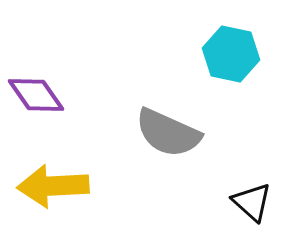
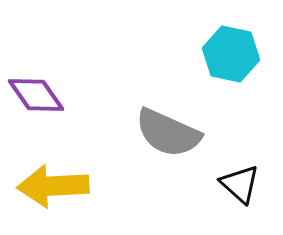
black triangle: moved 12 px left, 18 px up
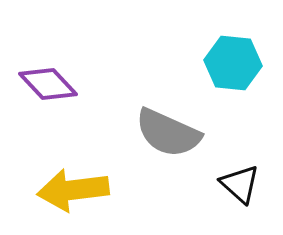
cyan hexagon: moved 2 px right, 9 px down; rotated 6 degrees counterclockwise
purple diamond: moved 12 px right, 11 px up; rotated 8 degrees counterclockwise
yellow arrow: moved 20 px right, 4 px down; rotated 4 degrees counterclockwise
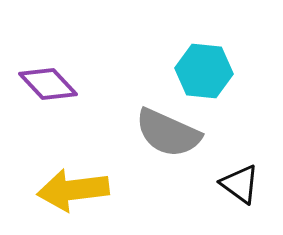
cyan hexagon: moved 29 px left, 8 px down
black triangle: rotated 6 degrees counterclockwise
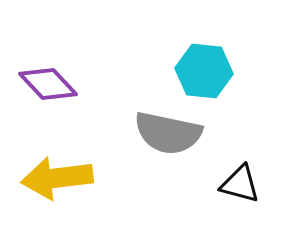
gray semicircle: rotated 12 degrees counterclockwise
black triangle: rotated 21 degrees counterclockwise
yellow arrow: moved 16 px left, 12 px up
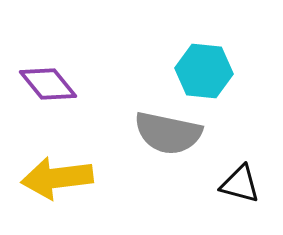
purple diamond: rotated 4 degrees clockwise
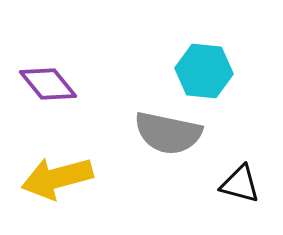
yellow arrow: rotated 8 degrees counterclockwise
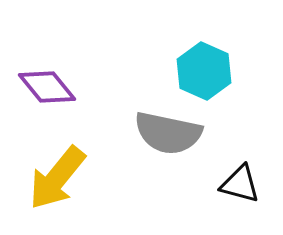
cyan hexagon: rotated 18 degrees clockwise
purple diamond: moved 1 px left, 3 px down
yellow arrow: rotated 36 degrees counterclockwise
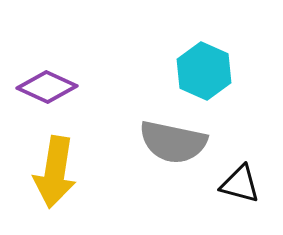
purple diamond: rotated 26 degrees counterclockwise
gray semicircle: moved 5 px right, 9 px down
yellow arrow: moved 2 px left, 6 px up; rotated 30 degrees counterclockwise
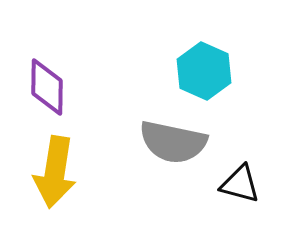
purple diamond: rotated 66 degrees clockwise
